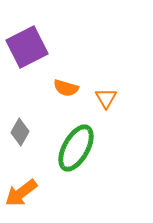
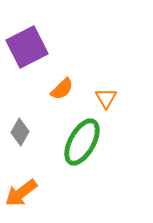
orange semicircle: moved 4 px left, 1 px down; rotated 60 degrees counterclockwise
green ellipse: moved 6 px right, 6 px up
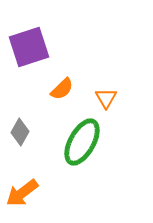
purple square: moved 2 px right; rotated 9 degrees clockwise
orange arrow: moved 1 px right
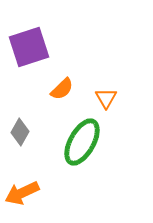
orange arrow: rotated 12 degrees clockwise
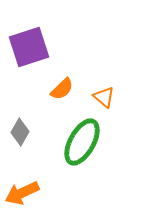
orange triangle: moved 2 px left, 1 px up; rotated 20 degrees counterclockwise
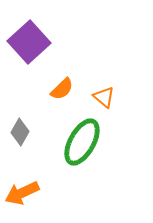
purple square: moved 5 px up; rotated 24 degrees counterclockwise
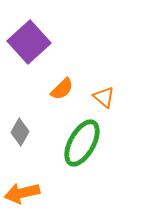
green ellipse: moved 1 px down
orange arrow: rotated 12 degrees clockwise
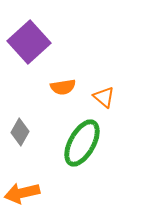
orange semicircle: moved 1 px right, 2 px up; rotated 35 degrees clockwise
